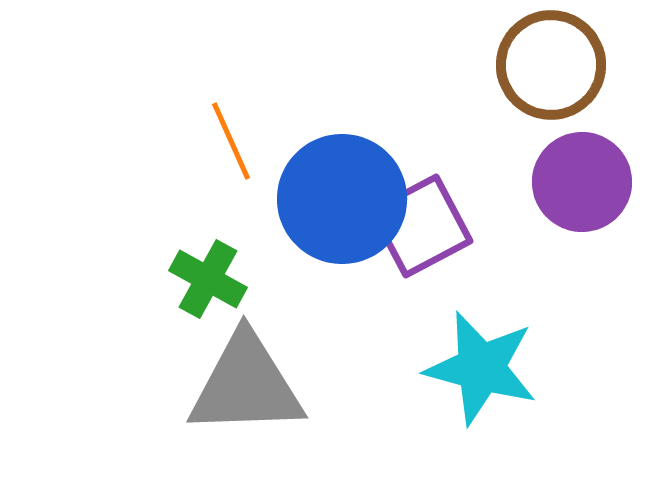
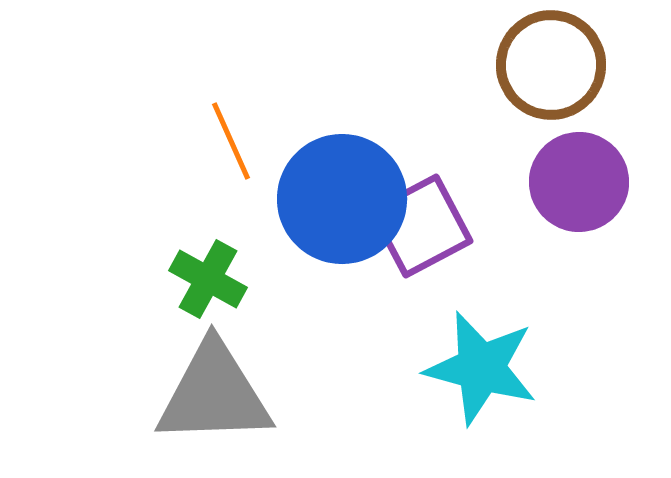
purple circle: moved 3 px left
gray triangle: moved 32 px left, 9 px down
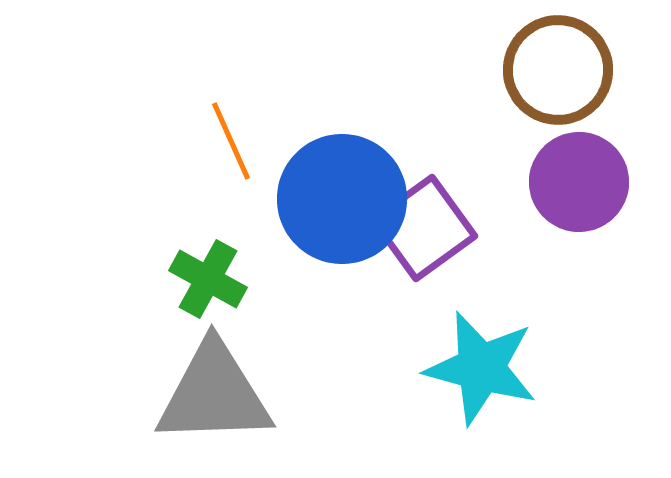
brown circle: moved 7 px right, 5 px down
purple square: moved 3 px right, 2 px down; rotated 8 degrees counterclockwise
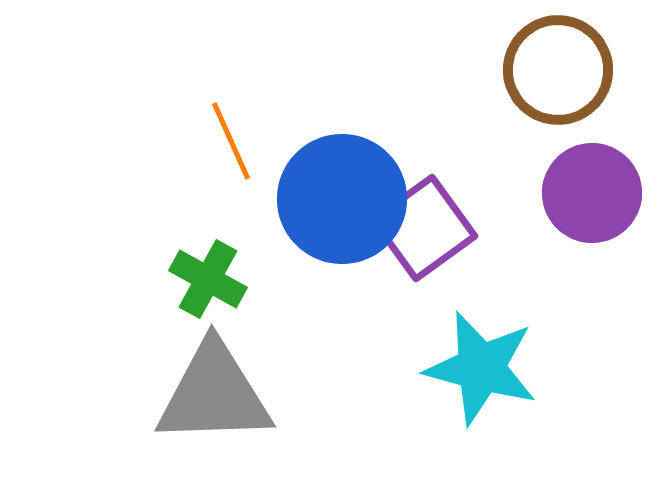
purple circle: moved 13 px right, 11 px down
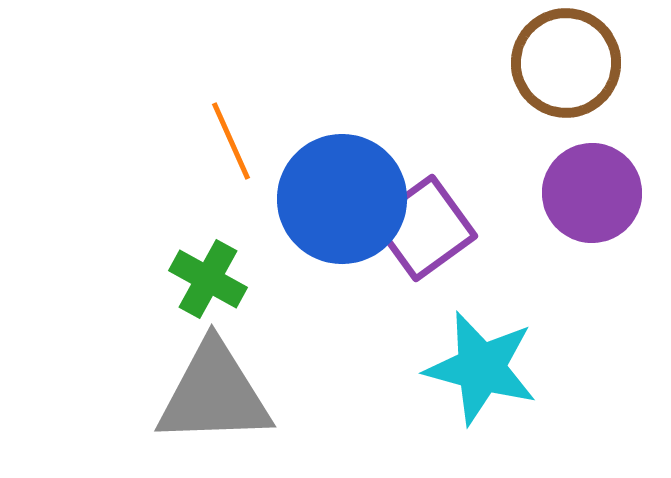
brown circle: moved 8 px right, 7 px up
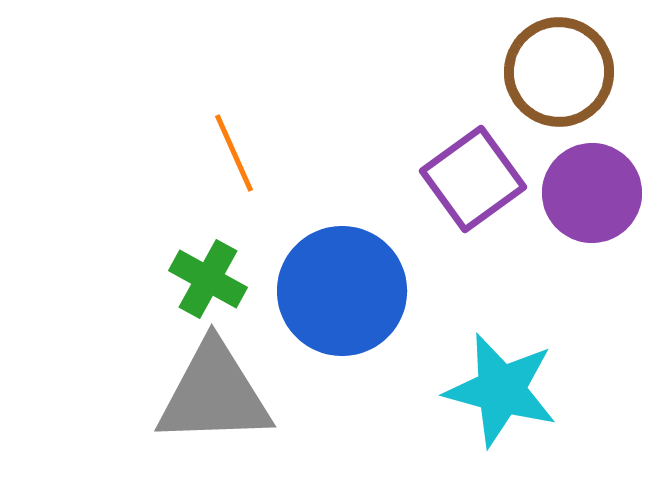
brown circle: moved 7 px left, 9 px down
orange line: moved 3 px right, 12 px down
blue circle: moved 92 px down
purple square: moved 49 px right, 49 px up
cyan star: moved 20 px right, 22 px down
